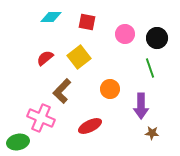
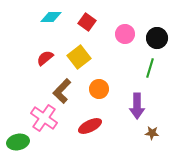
red square: rotated 24 degrees clockwise
green line: rotated 36 degrees clockwise
orange circle: moved 11 px left
purple arrow: moved 4 px left
pink cross: moved 3 px right; rotated 12 degrees clockwise
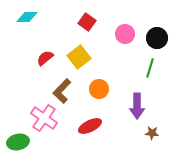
cyan diamond: moved 24 px left
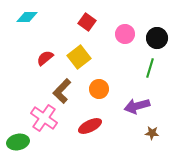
purple arrow: rotated 75 degrees clockwise
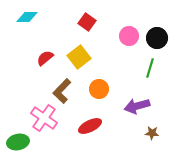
pink circle: moved 4 px right, 2 px down
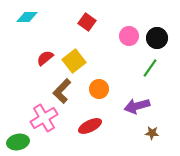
yellow square: moved 5 px left, 4 px down
green line: rotated 18 degrees clockwise
pink cross: rotated 24 degrees clockwise
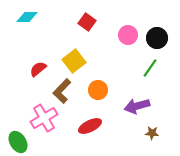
pink circle: moved 1 px left, 1 px up
red semicircle: moved 7 px left, 11 px down
orange circle: moved 1 px left, 1 px down
green ellipse: rotated 70 degrees clockwise
